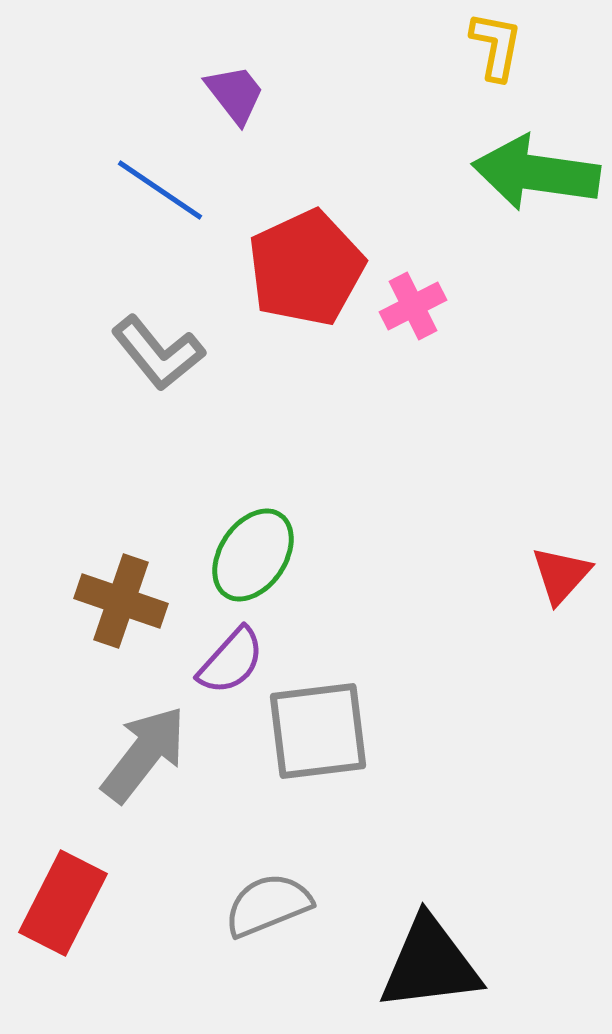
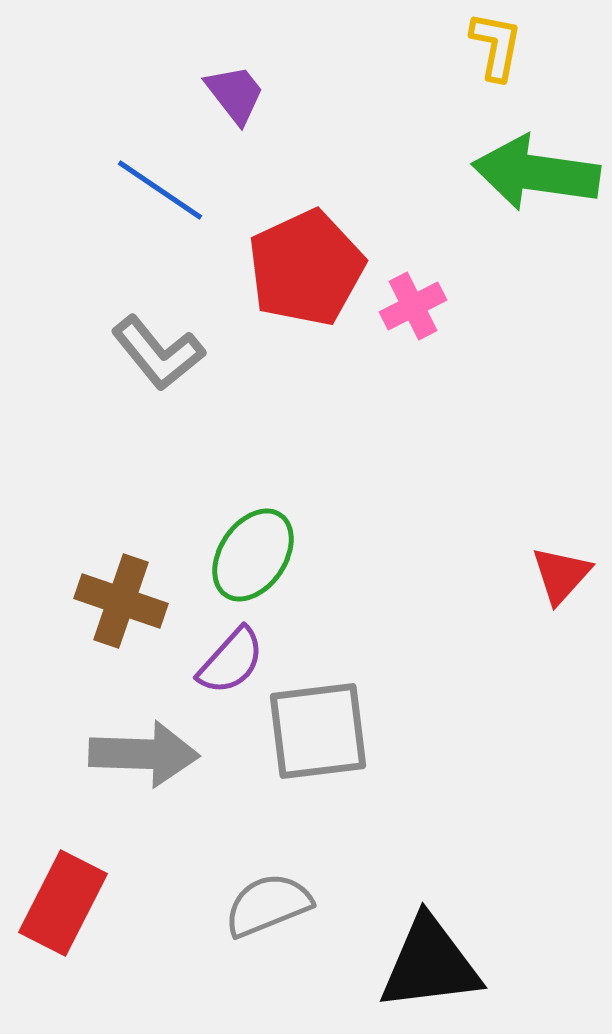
gray arrow: rotated 54 degrees clockwise
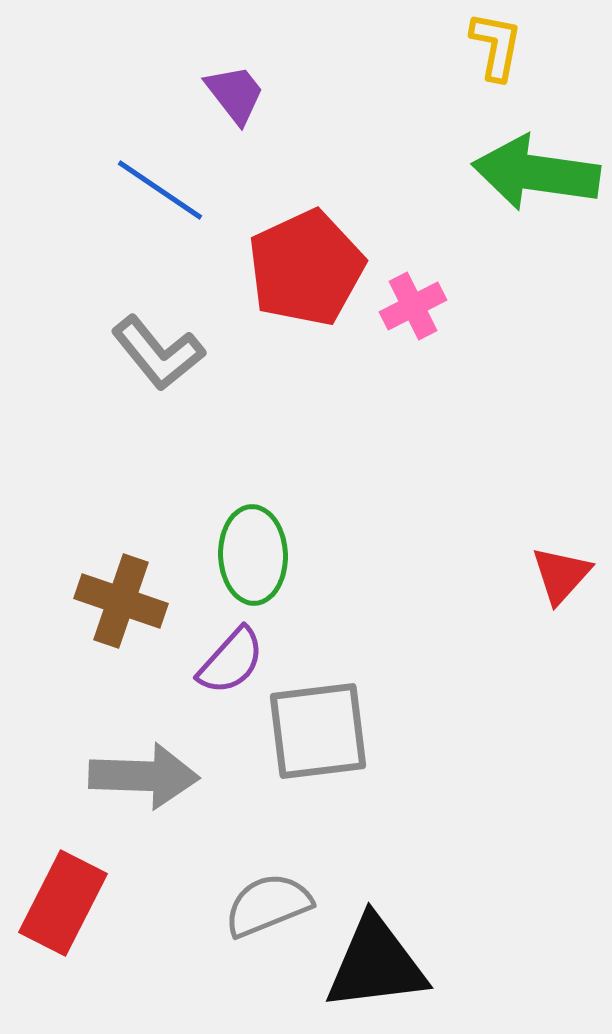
green ellipse: rotated 36 degrees counterclockwise
gray arrow: moved 22 px down
black triangle: moved 54 px left
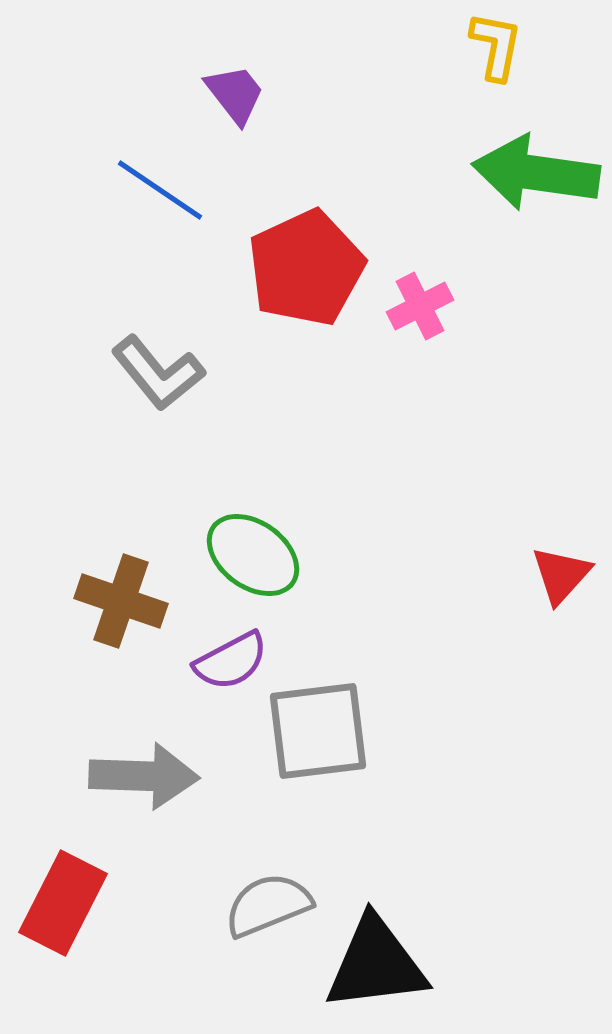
pink cross: moved 7 px right
gray L-shape: moved 20 px down
green ellipse: rotated 52 degrees counterclockwise
purple semicircle: rotated 20 degrees clockwise
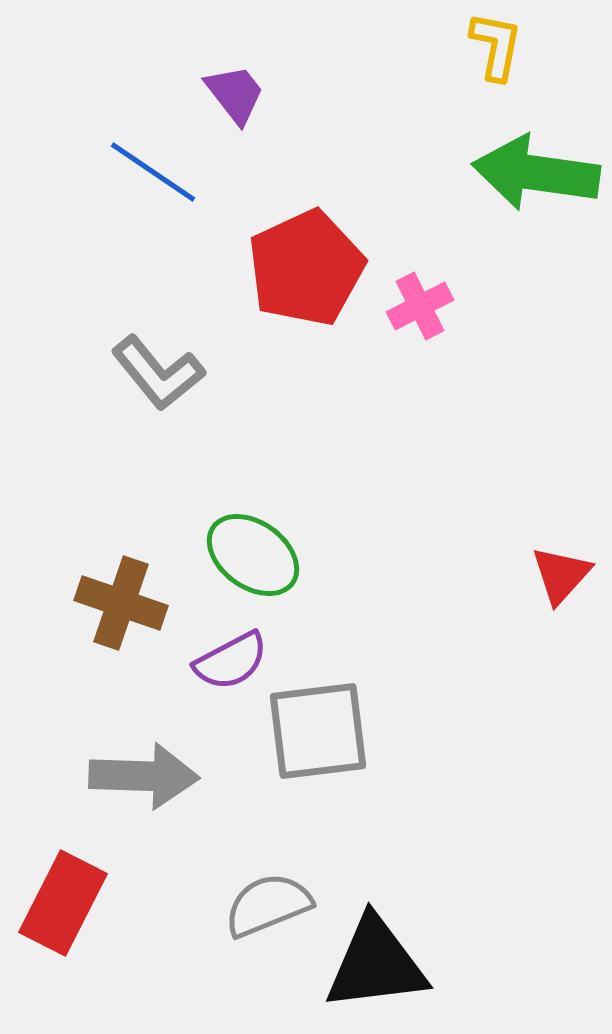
blue line: moved 7 px left, 18 px up
brown cross: moved 2 px down
